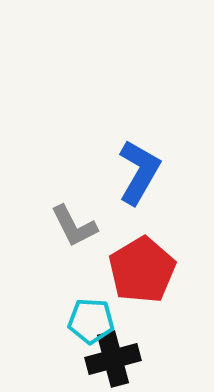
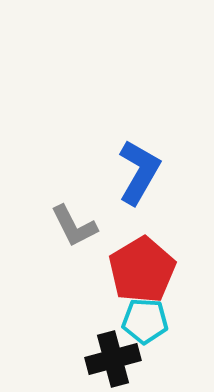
cyan pentagon: moved 54 px right
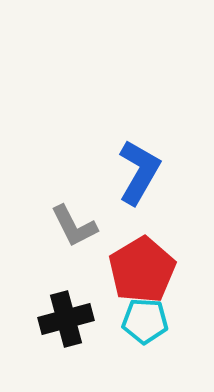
black cross: moved 47 px left, 40 px up
